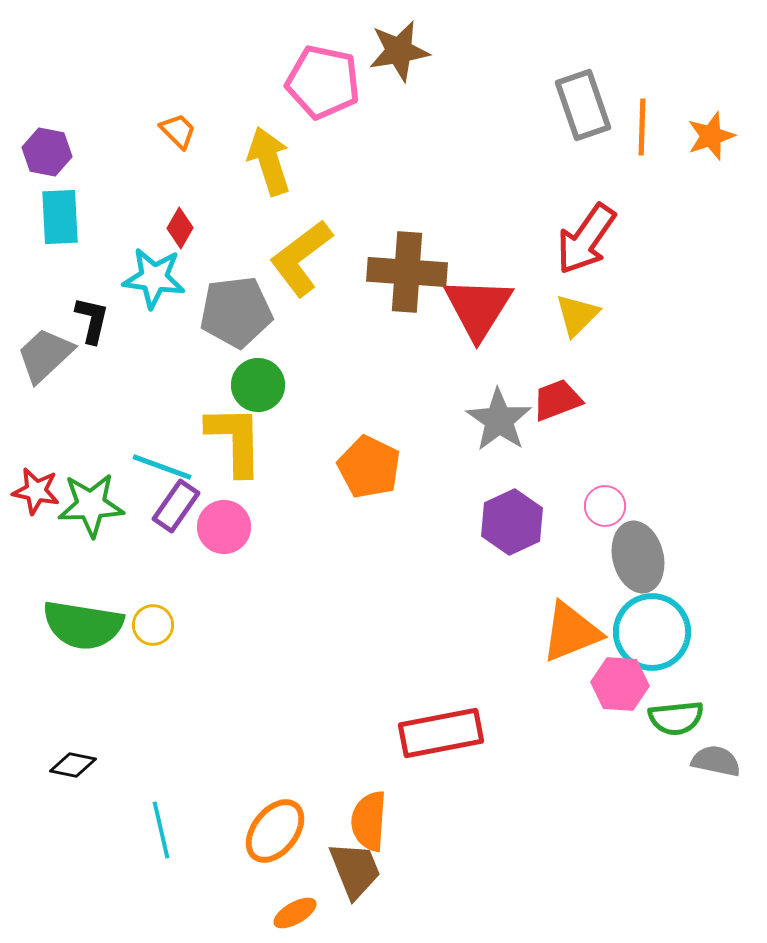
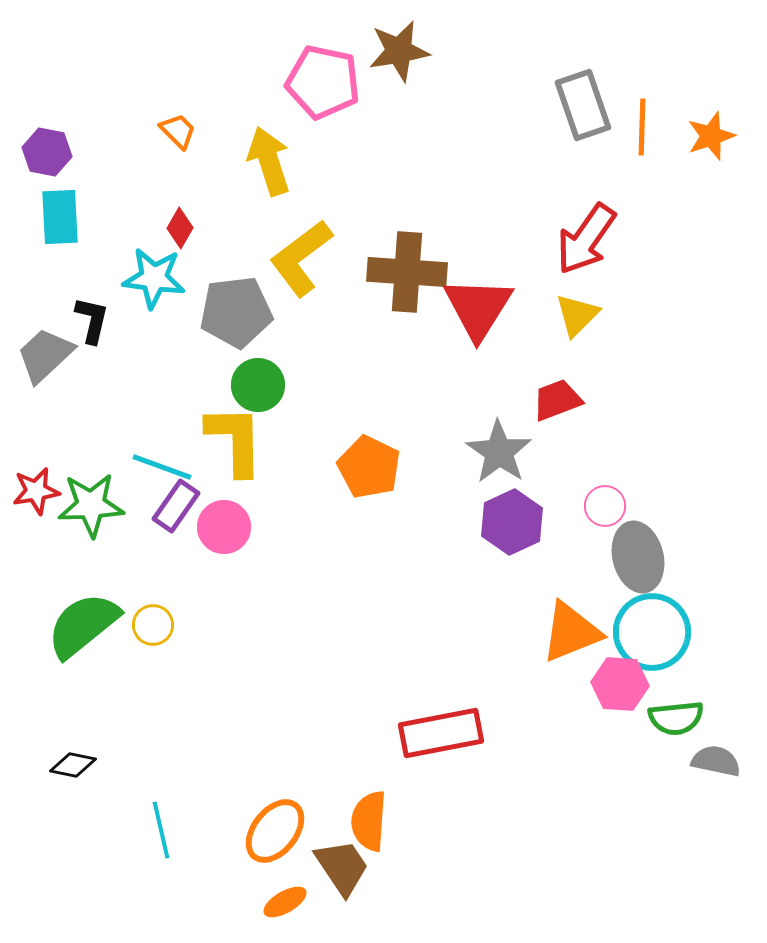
gray star at (499, 420): moved 32 px down
red star at (36, 491): rotated 21 degrees counterclockwise
green semicircle at (83, 625): rotated 132 degrees clockwise
brown trapezoid at (355, 870): moved 13 px left, 3 px up; rotated 12 degrees counterclockwise
orange ellipse at (295, 913): moved 10 px left, 11 px up
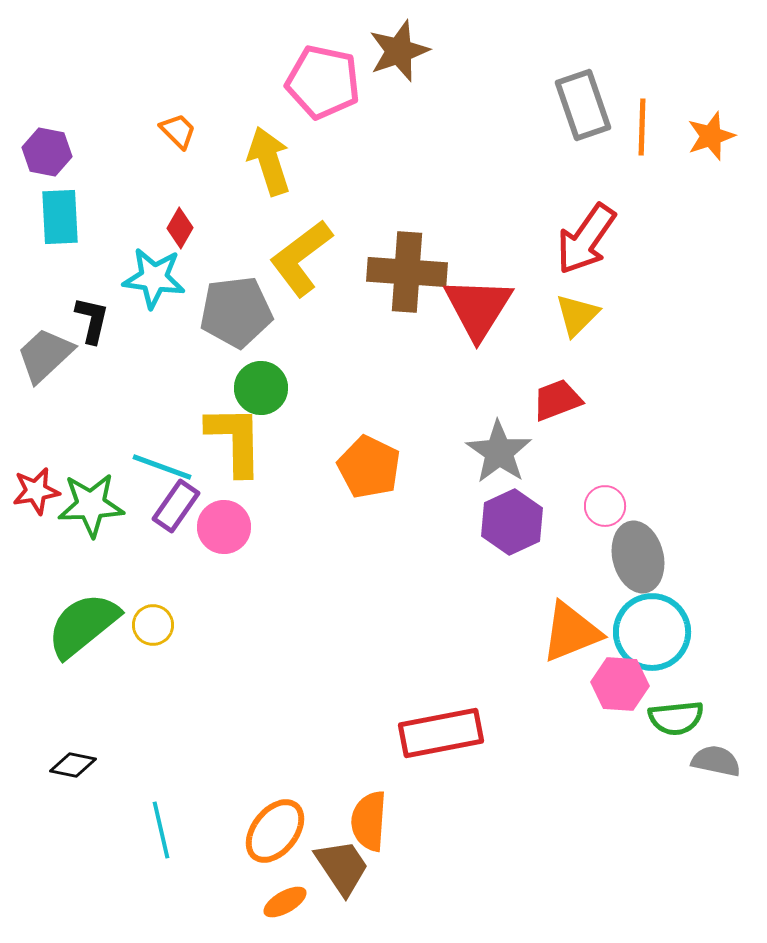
brown star at (399, 51): rotated 10 degrees counterclockwise
green circle at (258, 385): moved 3 px right, 3 px down
